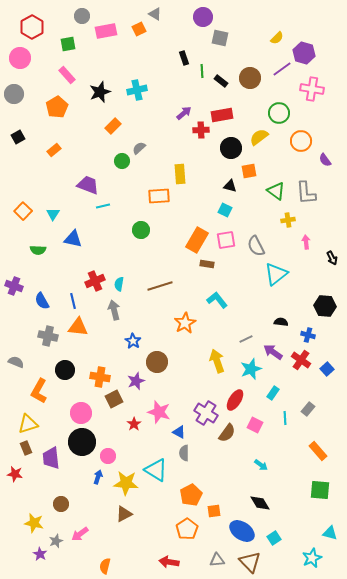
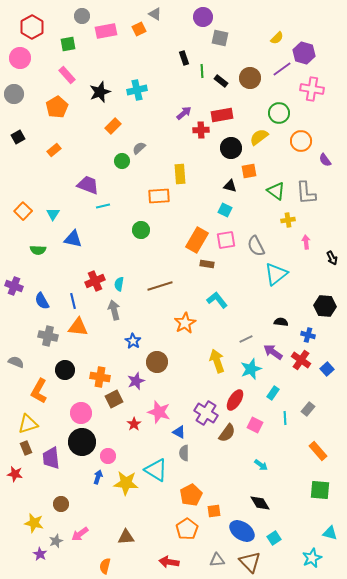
brown triangle at (124, 514): moved 2 px right, 23 px down; rotated 24 degrees clockwise
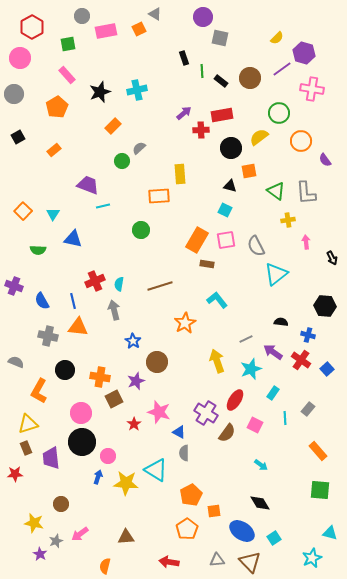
red star at (15, 474): rotated 14 degrees counterclockwise
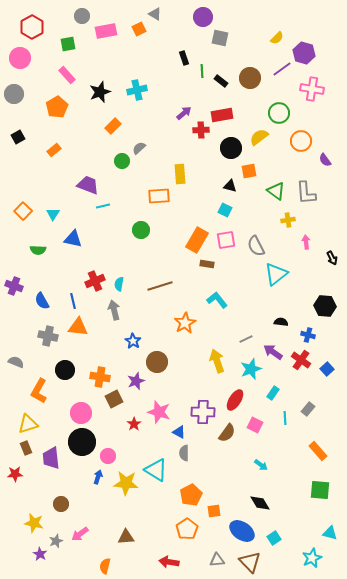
purple cross at (206, 413): moved 3 px left, 1 px up; rotated 30 degrees counterclockwise
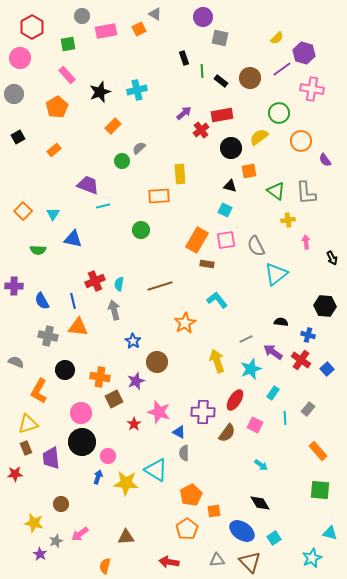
red cross at (201, 130): rotated 35 degrees counterclockwise
purple cross at (14, 286): rotated 18 degrees counterclockwise
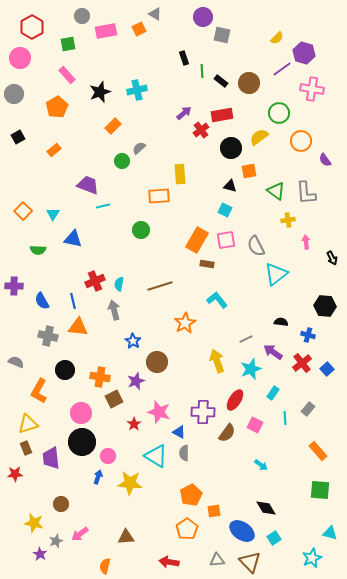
gray square at (220, 38): moved 2 px right, 3 px up
brown circle at (250, 78): moved 1 px left, 5 px down
red cross at (301, 360): moved 1 px right, 3 px down; rotated 18 degrees clockwise
cyan triangle at (156, 470): moved 14 px up
yellow star at (126, 483): moved 4 px right
black diamond at (260, 503): moved 6 px right, 5 px down
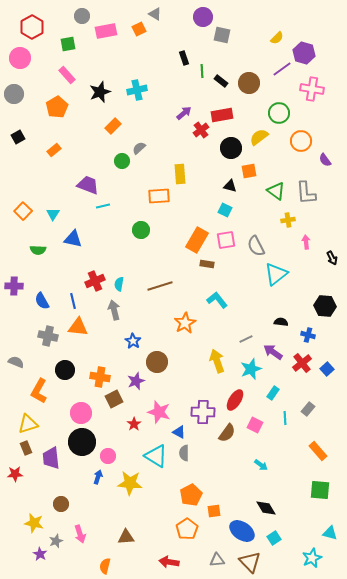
pink arrow at (80, 534): rotated 72 degrees counterclockwise
